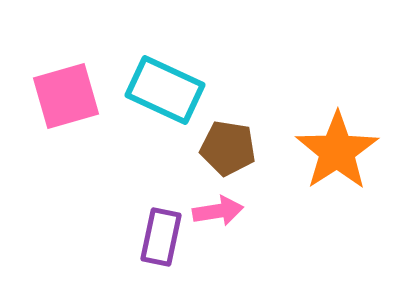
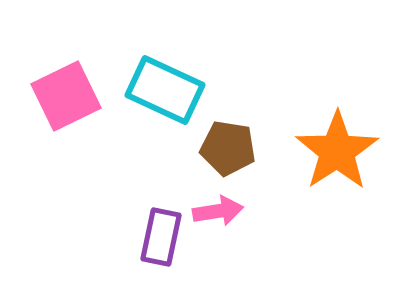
pink square: rotated 10 degrees counterclockwise
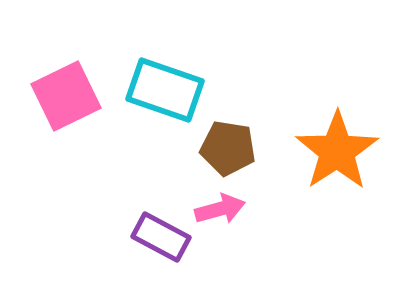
cyan rectangle: rotated 6 degrees counterclockwise
pink arrow: moved 2 px right, 2 px up; rotated 6 degrees counterclockwise
purple rectangle: rotated 74 degrees counterclockwise
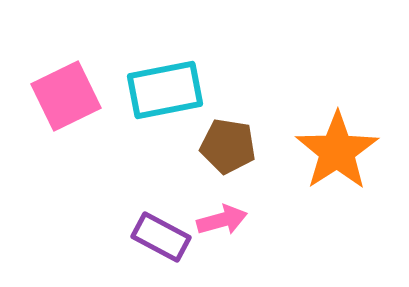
cyan rectangle: rotated 30 degrees counterclockwise
brown pentagon: moved 2 px up
pink arrow: moved 2 px right, 11 px down
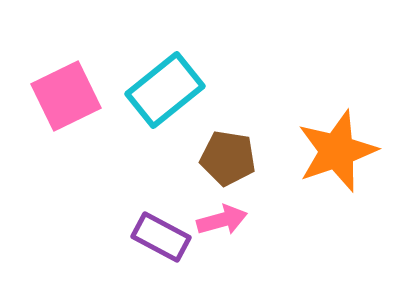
cyan rectangle: rotated 28 degrees counterclockwise
brown pentagon: moved 12 px down
orange star: rotated 14 degrees clockwise
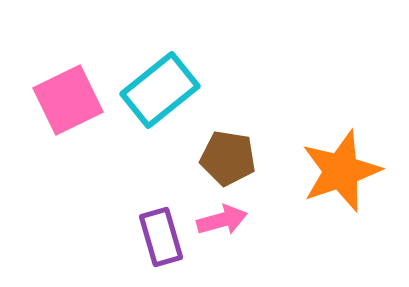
cyan rectangle: moved 5 px left
pink square: moved 2 px right, 4 px down
orange star: moved 4 px right, 20 px down
purple rectangle: rotated 46 degrees clockwise
